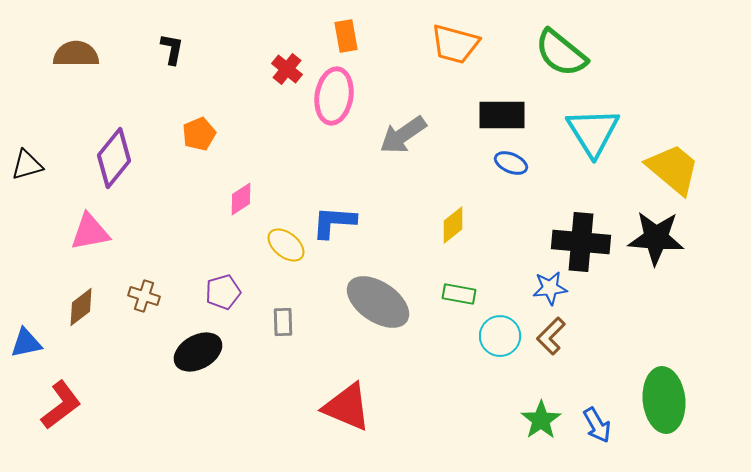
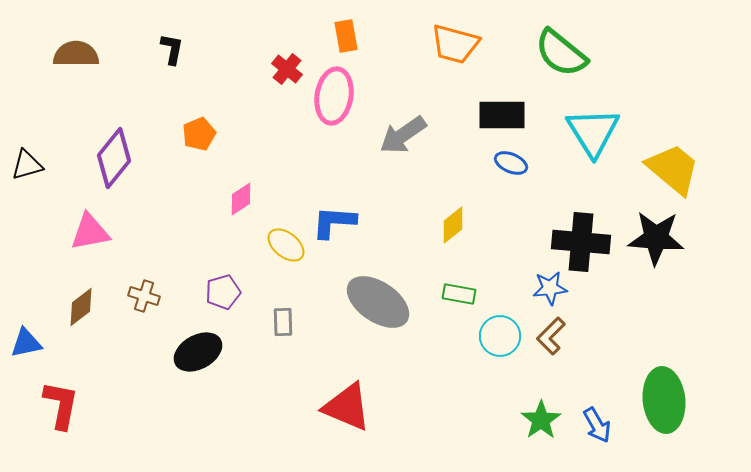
red L-shape: rotated 42 degrees counterclockwise
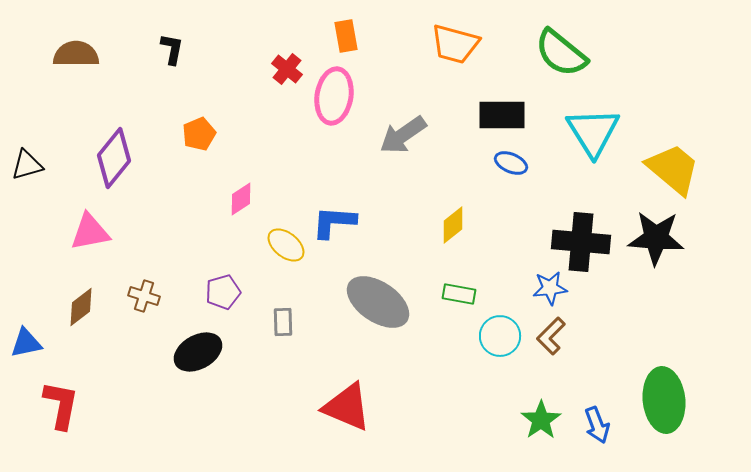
blue arrow: rotated 9 degrees clockwise
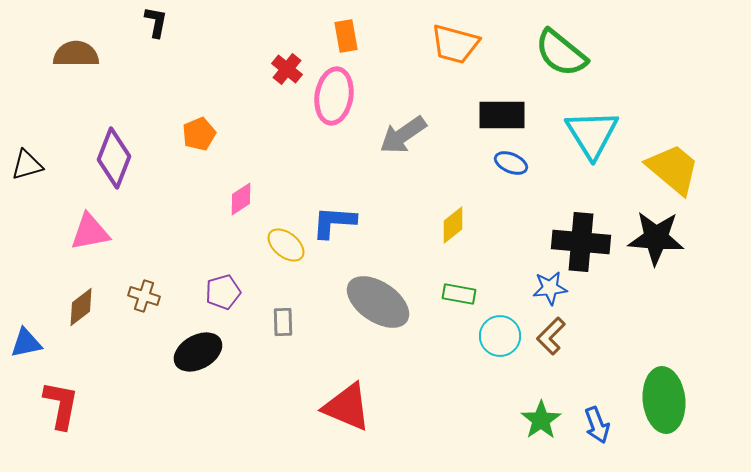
black L-shape: moved 16 px left, 27 px up
cyan triangle: moved 1 px left, 2 px down
purple diamond: rotated 18 degrees counterclockwise
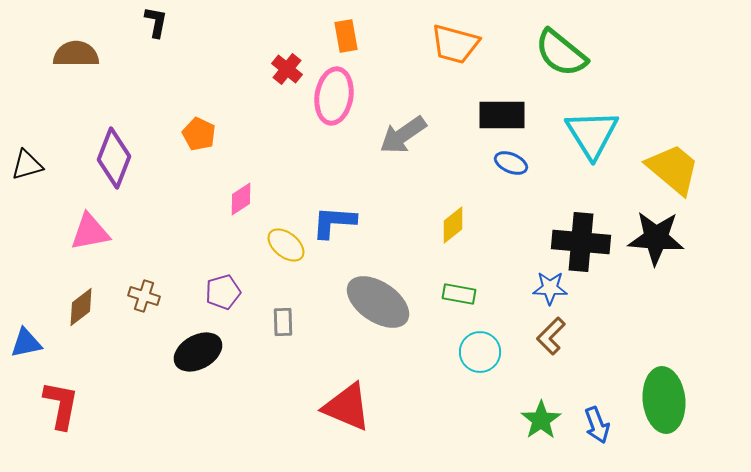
orange pentagon: rotated 24 degrees counterclockwise
blue star: rotated 8 degrees clockwise
cyan circle: moved 20 px left, 16 px down
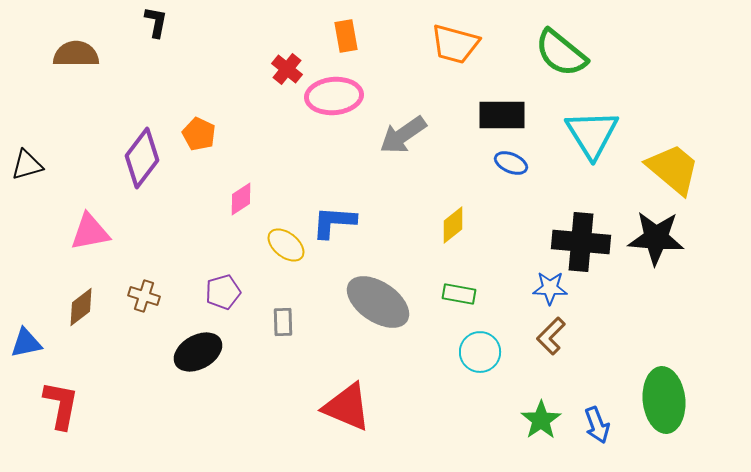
pink ellipse: rotated 76 degrees clockwise
purple diamond: moved 28 px right; rotated 16 degrees clockwise
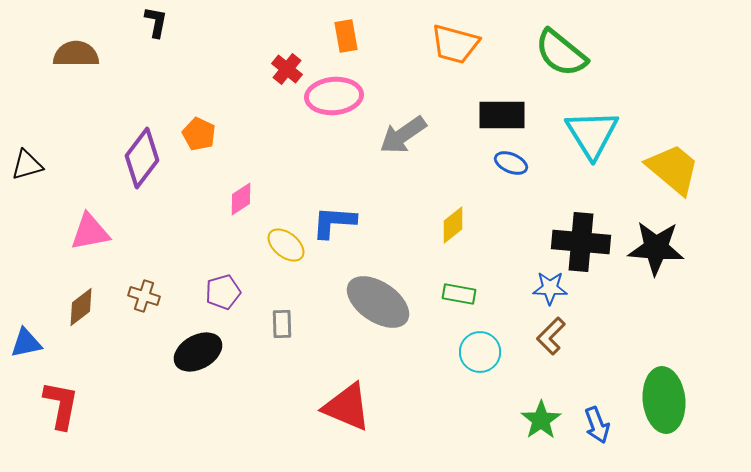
black star: moved 10 px down
gray rectangle: moved 1 px left, 2 px down
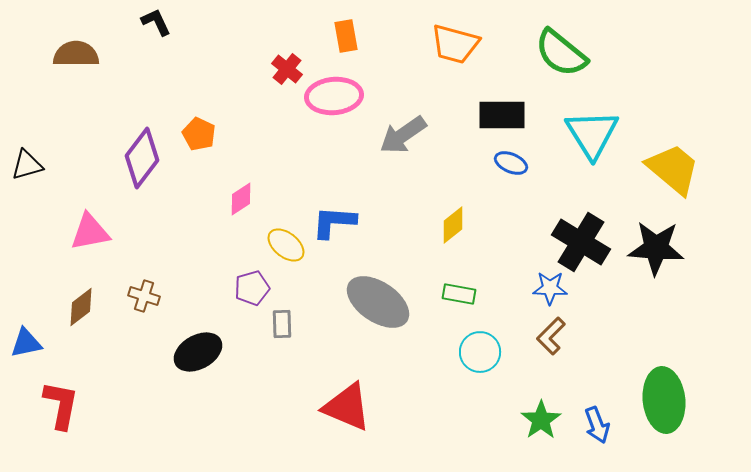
black L-shape: rotated 36 degrees counterclockwise
black cross: rotated 26 degrees clockwise
purple pentagon: moved 29 px right, 4 px up
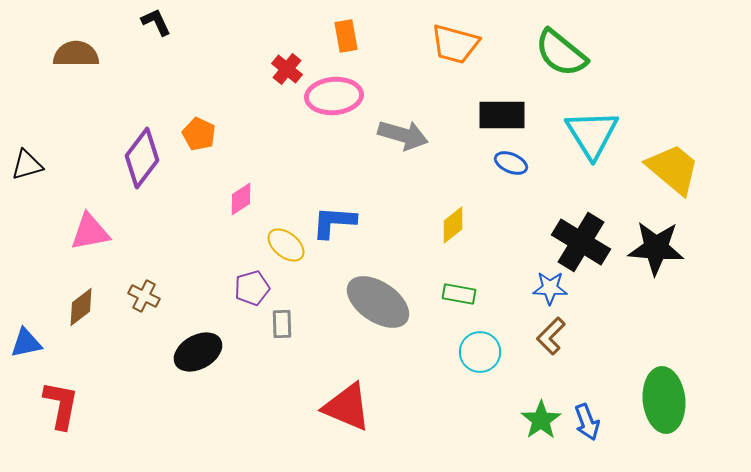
gray arrow: rotated 129 degrees counterclockwise
brown cross: rotated 8 degrees clockwise
blue arrow: moved 10 px left, 3 px up
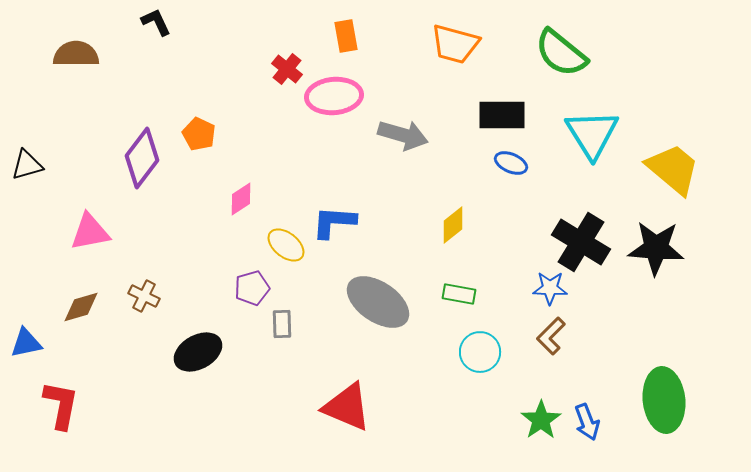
brown diamond: rotated 21 degrees clockwise
